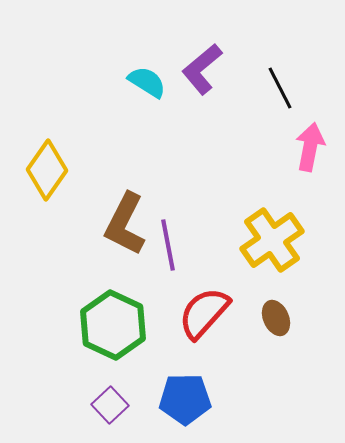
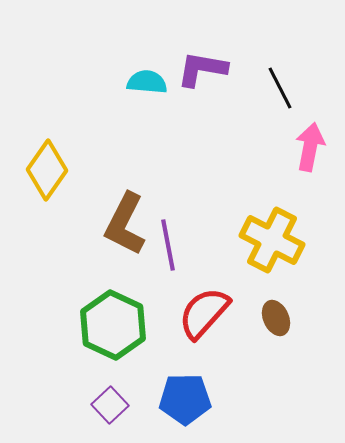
purple L-shape: rotated 50 degrees clockwise
cyan semicircle: rotated 27 degrees counterclockwise
yellow cross: rotated 28 degrees counterclockwise
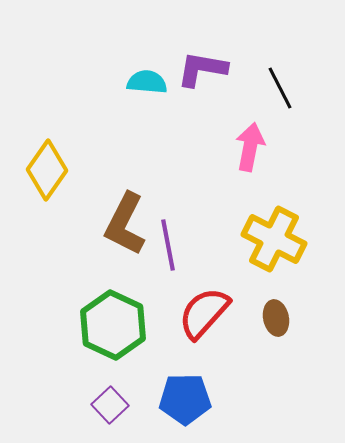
pink arrow: moved 60 px left
yellow cross: moved 2 px right, 1 px up
brown ellipse: rotated 12 degrees clockwise
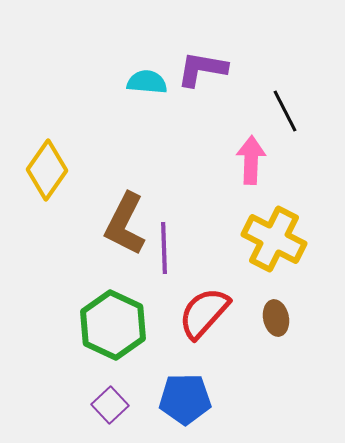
black line: moved 5 px right, 23 px down
pink arrow: moved 1 px right, 13 px down; rotated 9 degrees counterclockwise
purple line: moved 4 px left, 3 px down; rotated 9 degrees clockwise
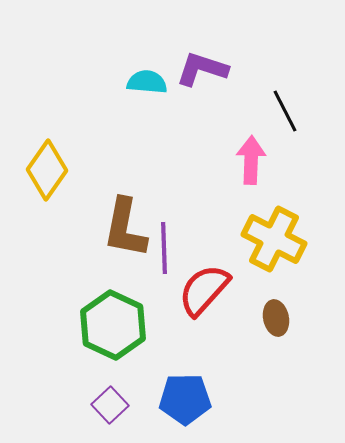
purple L-shape: rotated 8 degrees clockwise
brown L-shape: moved 4 px down; rotated 16 degrees counterclockwise
red semicircle: moved 23 px up
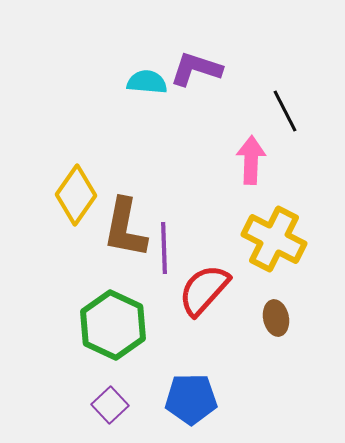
purple L-shape: moved 6 px left
yellow diamond: moved 29 px right, 25 px down
blue pentagon: moved 6 px right
